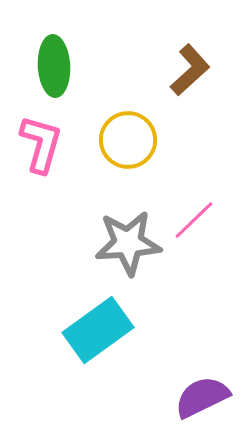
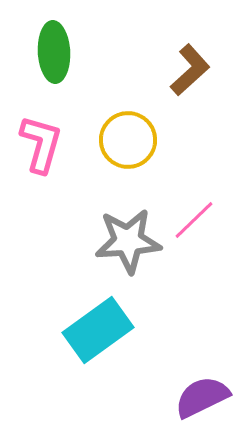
green ellipse: moved 14 px up
gray star: moved 2 px up
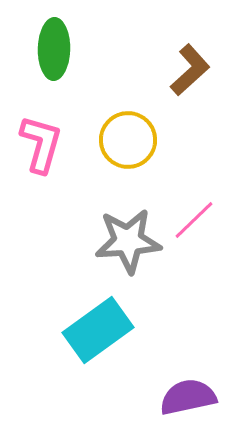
green ellipse: moved 3 px up; rotated 4 degrees clockwise
purple semicircle: moved 14 px left; rotated 14 degrees clockwise
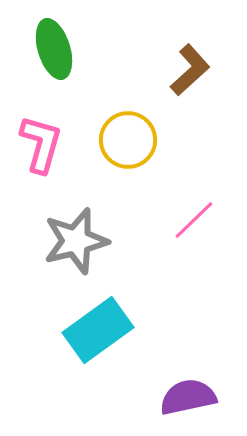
green ellipse: rotated 18 degrees counterclockwise
gray star: moved 52 px left; rotated 10 degrees counterclockwise
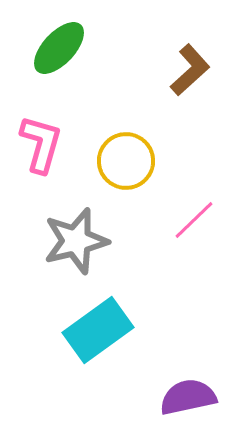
green ellipse: moved 5 px right, 1 px up; rotated 60 degrees clockwise
yellow circle: moved 2 px left, 21 px down
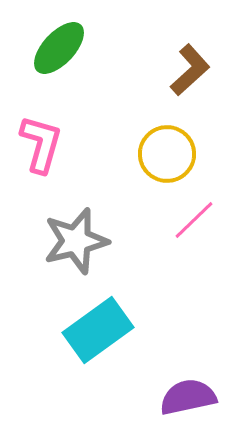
yellow circle: moved 41 px right, 7 px up
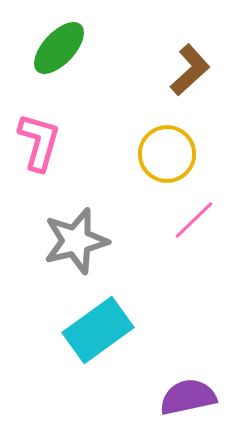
pink L-shape: moved 2 px left, 2 px up
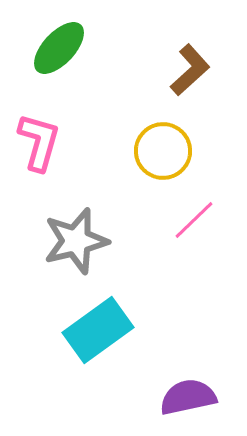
yellow circle: moved 4 px left, 3 px up
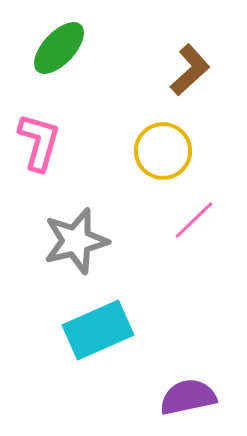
cyan rectangle: rotated 12 degrees clockwise
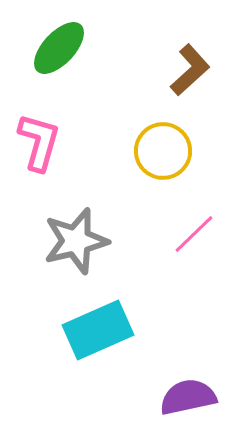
pink line: moved 14 px down
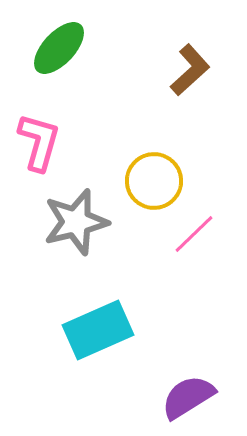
yellow circle: moved 9 px left, 30 px down
gray star: moved 19 px up
purple semicircle: rotated 20 degrees counterclockwise
